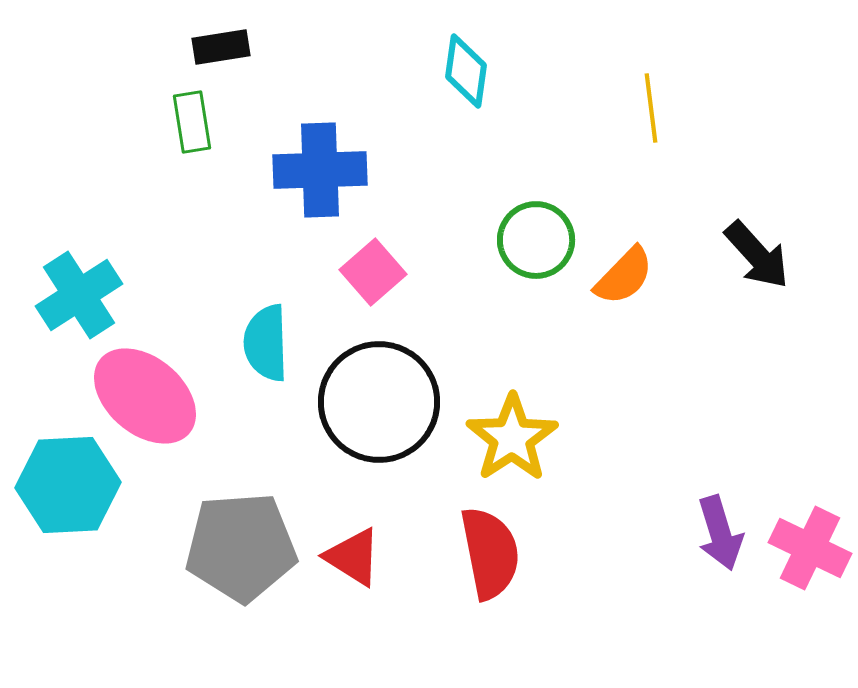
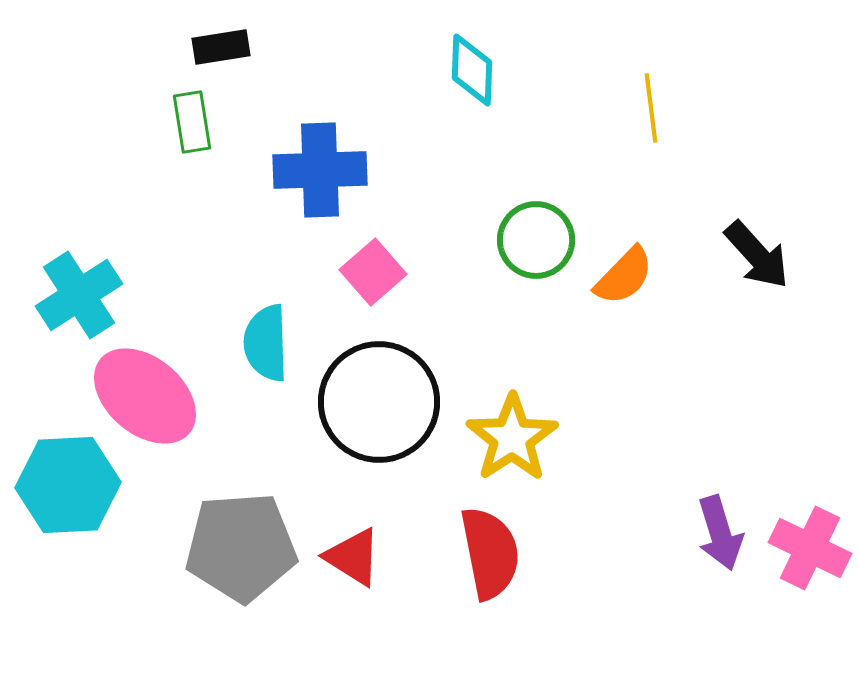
cyan diamond: moved 6 px right, 1 px up; rotated 6 degrees counterclockwise
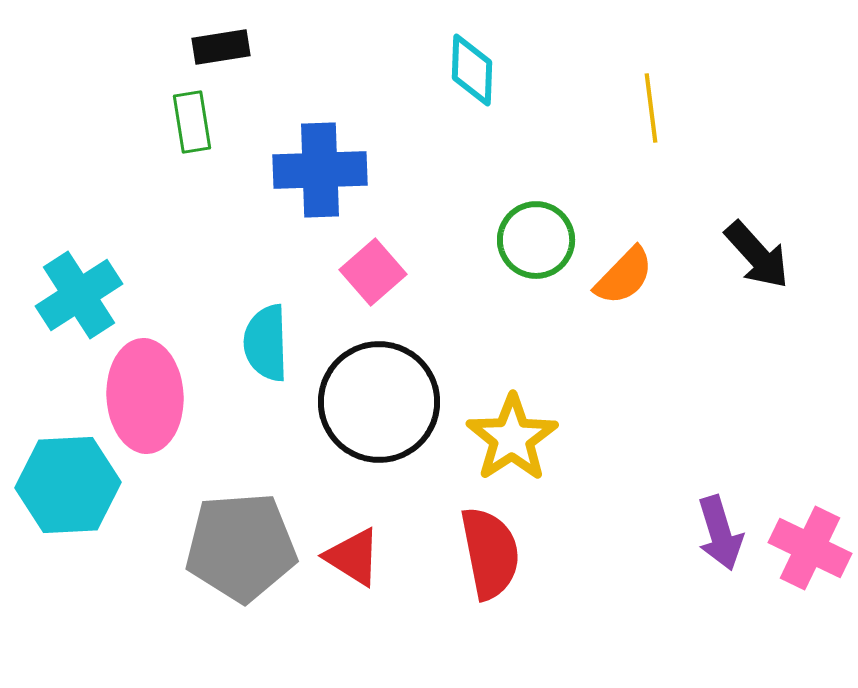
pink ellipse: rotated 47 degrees clockwise
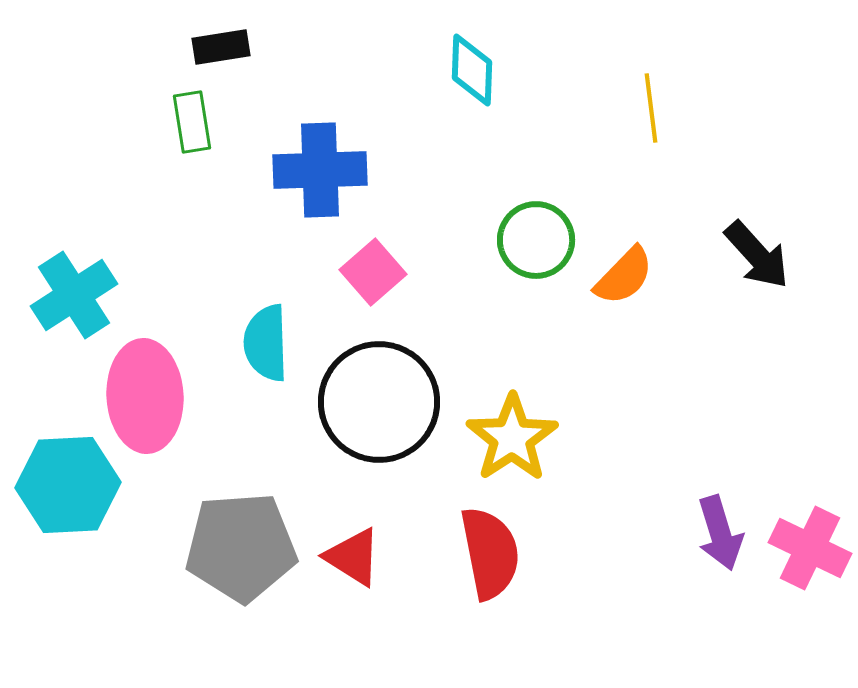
cyan cross: moved 5 px left
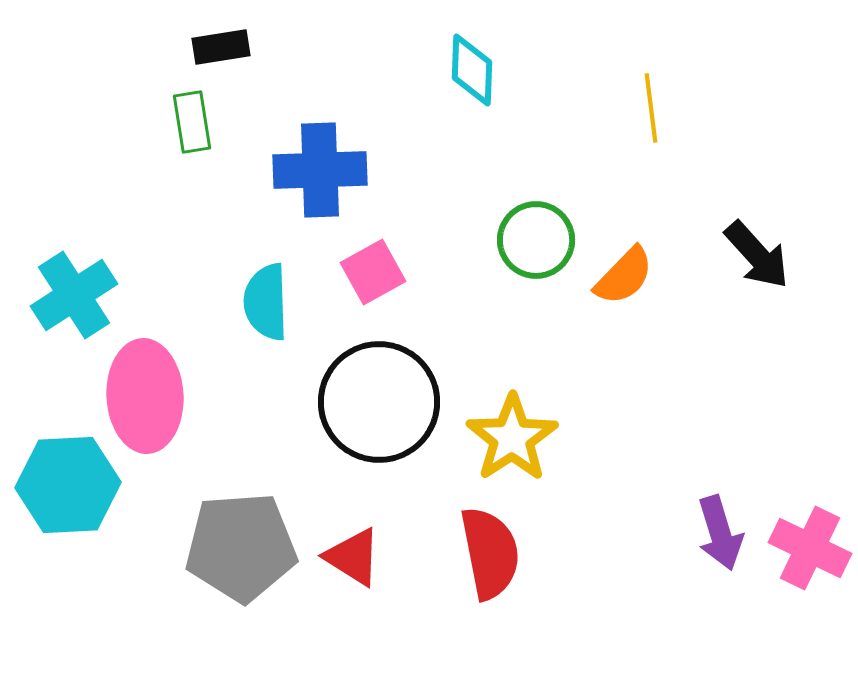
pink square: rotated 12 degrees clockwise
cyan semicircle: moved 41 px up
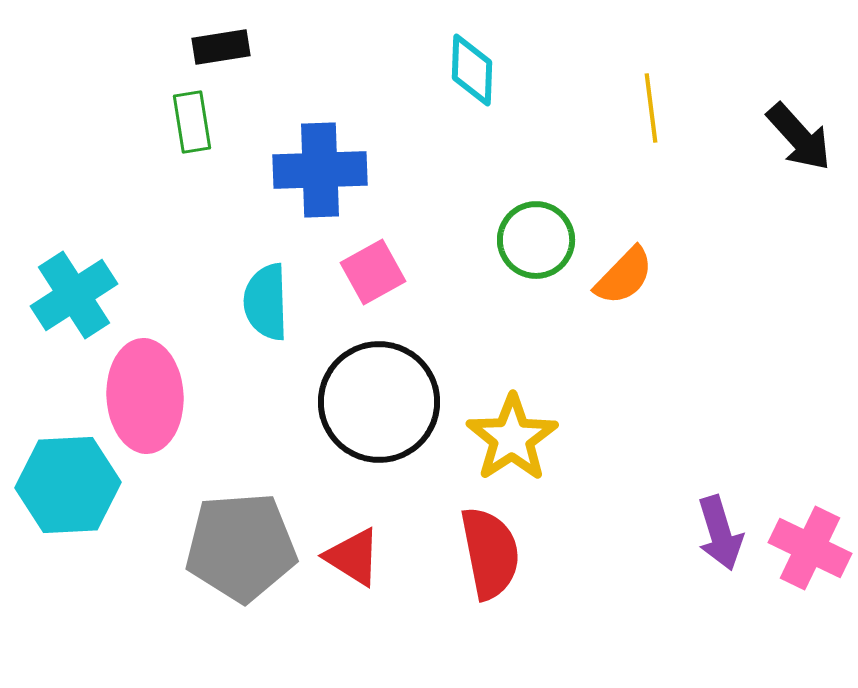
black arrow: moved 42 px right, 118 px up
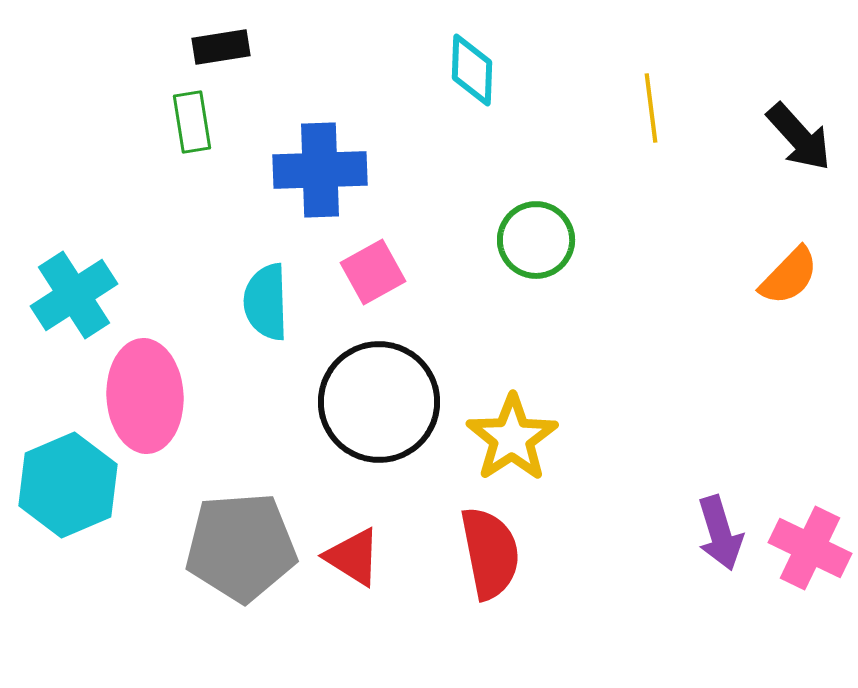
orange semicircle: moved 165 px right
cyan hexagon: rotated 20 degrees counterclockwise
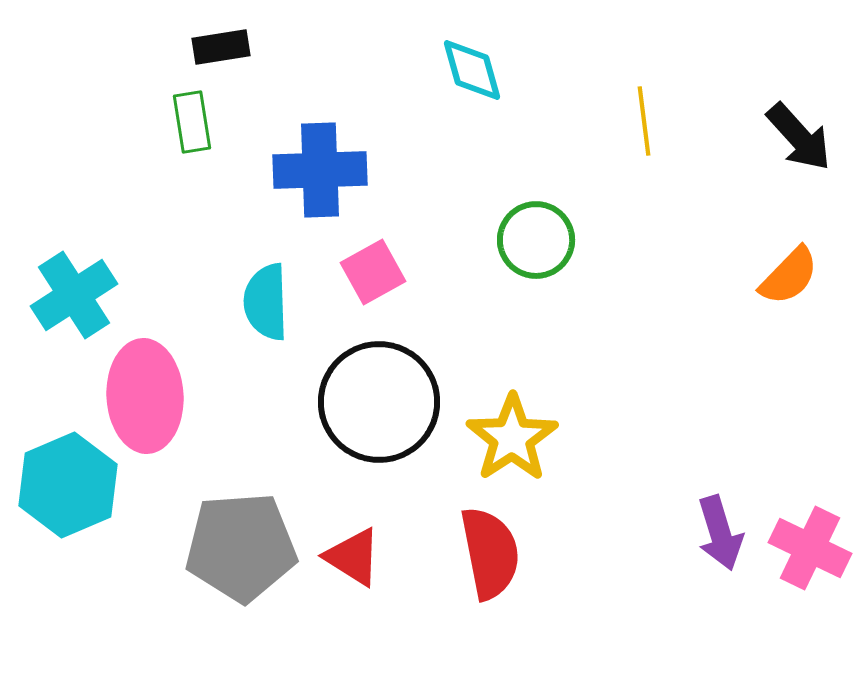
cyan diamond: rotated 18 degrees counterclockwise
yellow line: moved 7 px left, 13 px down
